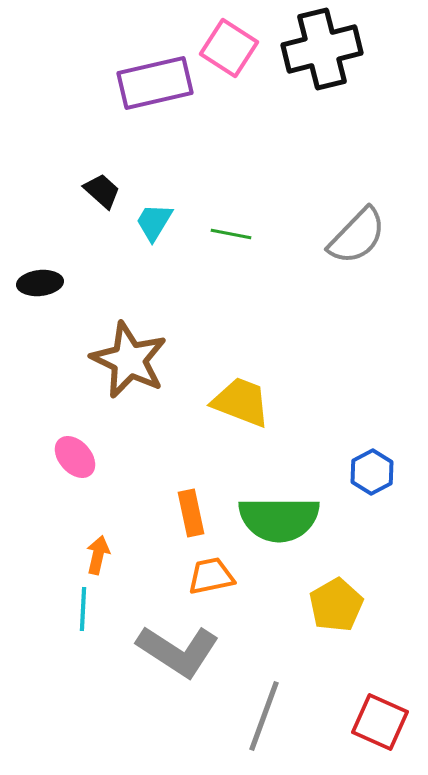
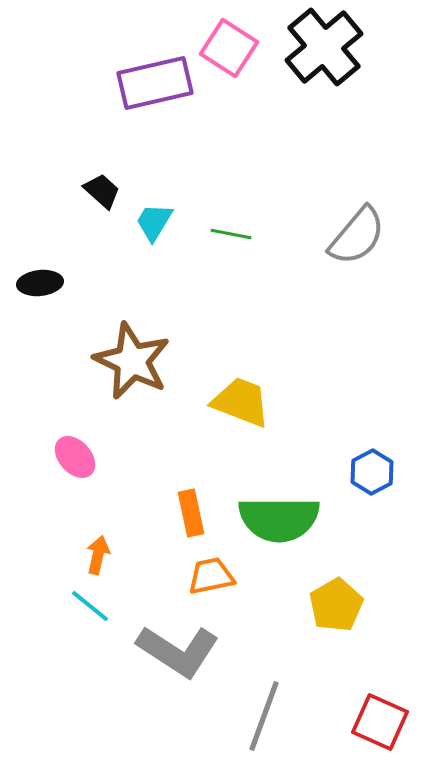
black cross: moved 2 px right, 2 px up; rotated 26 degrees counterclockwise
gray semicircle: rotated 4 degrees counterclockwise
brown star: moved 3 px right, 1 px down
cyan line: moved 7 px right, 3 px up; rotated 54 degrees counterclockwise
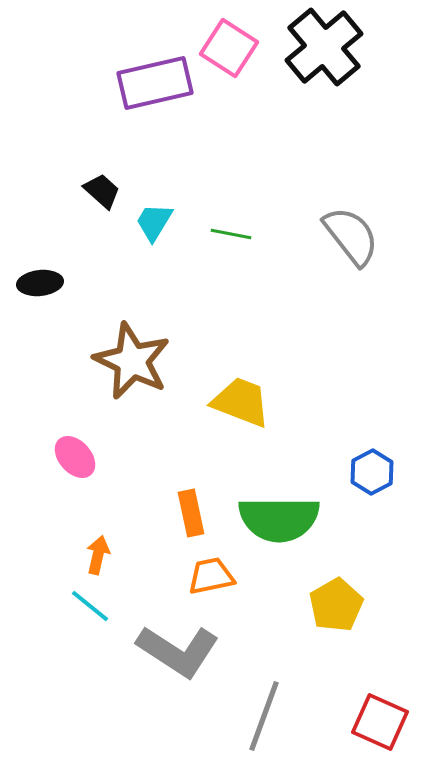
gray semicircle: moved 6 px left; rotated 78 degrees counterclockwise
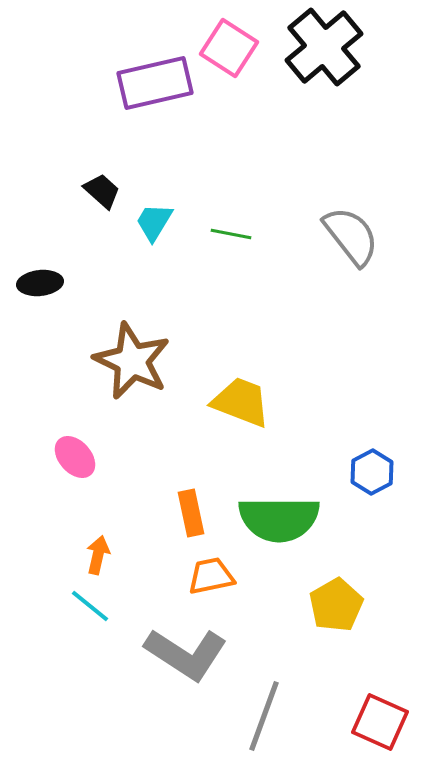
gray L-shape: moved 8 px right, 3 px down
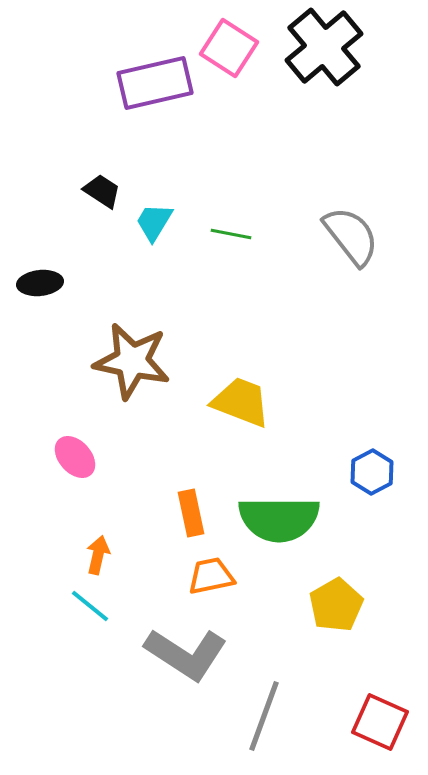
black trapezoid: rotated 9 degrees counterclockwise
brown star: rotated 14 degrees counterclockwise
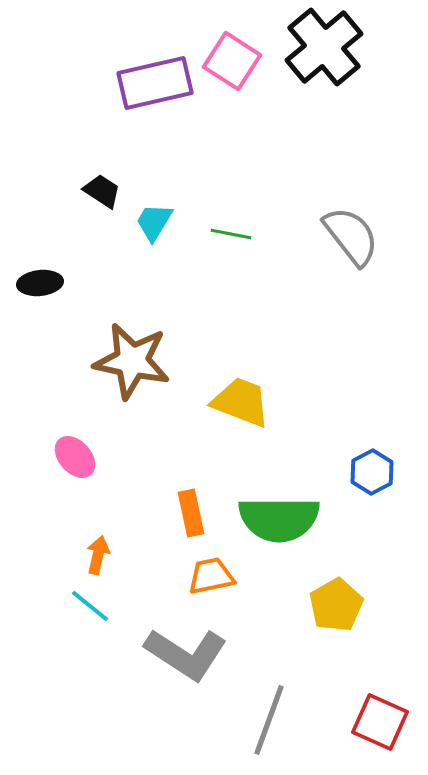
pink square: moved 3 px right, 13 px down
gray line: moved 5 px right, 4 px down
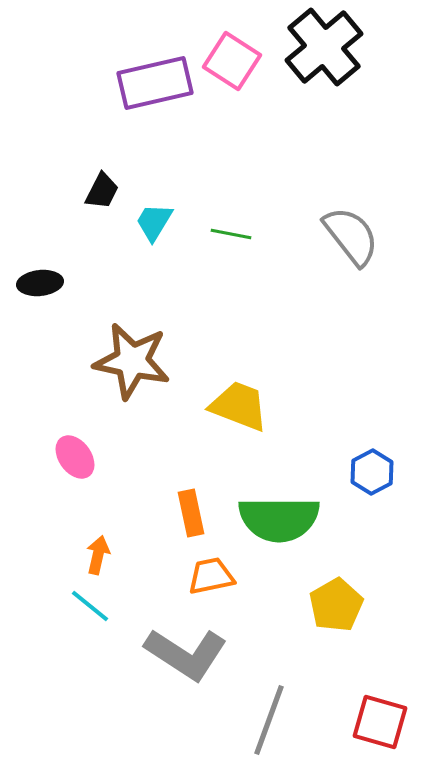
black trapezoid: rotated 84 degrees clockwise
yellow trapezoid: moved 2 px left, 4 px down
pink ellipse: rotated 6 degrees clockwise
red square: rotated 8 degrees counterclockwise
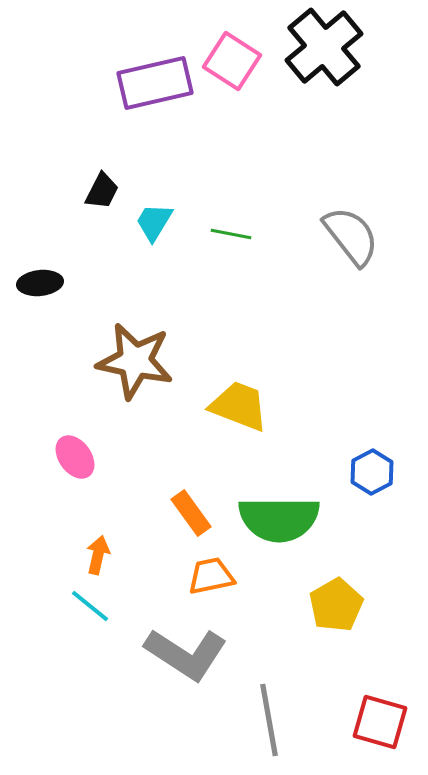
brown star: moved 3 px right
orange rectangle: rotated 24 degrees counterclockwise
gray line: rotated 30 degrees counterclockwise
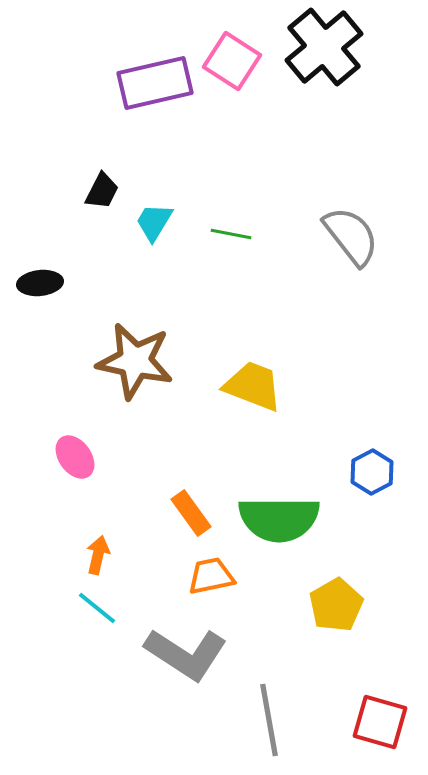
yellow trapezoid: moved 14 px right, 20 px up
cyan line: moved 7 px right, 2 px down
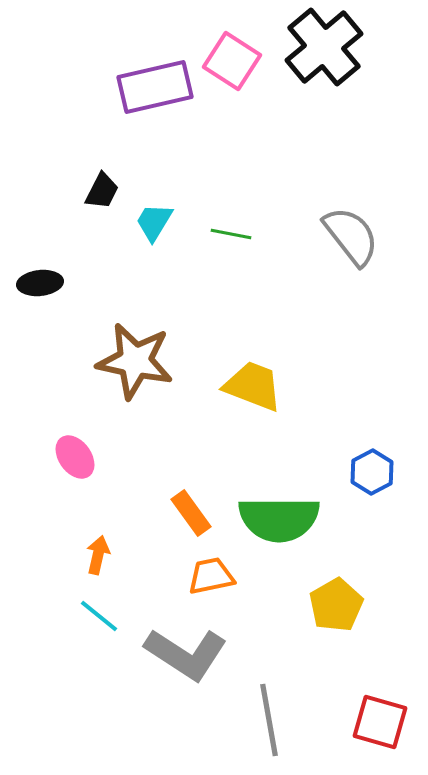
purple rectangle: moved 4 px down
cyan line: moved 2 px right, 8 px down
